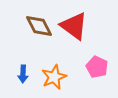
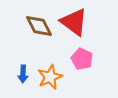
red triangle: moved 4 px up
pink pentagon: moved 15 px left, 8 px up
orange star: moved 4 px left
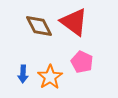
pink pentagon: moved 3 px down
orange star: rotated 10 degrees counterclockwise
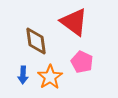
brown diamond: moved 3 px left, 15 px down; rotated 20 degrees clockwise
blue arrow: moved 1 px down
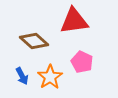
red triangle: moved 1 px up; rotated 44 degrees counterclockwise
brown diamond: moved 2 px left; rotated 40 degrees counterclockwise
blue arrow: moved 1 px left, 1 px down; rotated 30 degrees counterclockwise
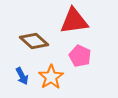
pink pentagon: moved 2 px left, 6 px up
orange star: moved 1 px right
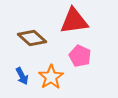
brown diamond: moved 2 px left, 3 px up
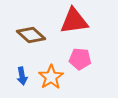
brown diamond: moved 1 px left, 3 px up
pink pentagon: moved 3 px down; rotated 20 degrees counterclockwise
blue arrow: rotated 18 degrees clockwise
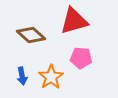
red triangle: rotated 8 degrees counterclockwise
pink pentagon: moved 1 px right, 1 px up
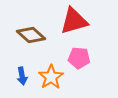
pink pentagon: moved 2 px left
